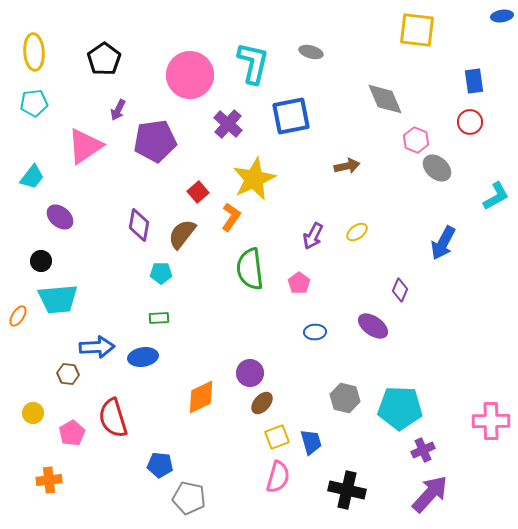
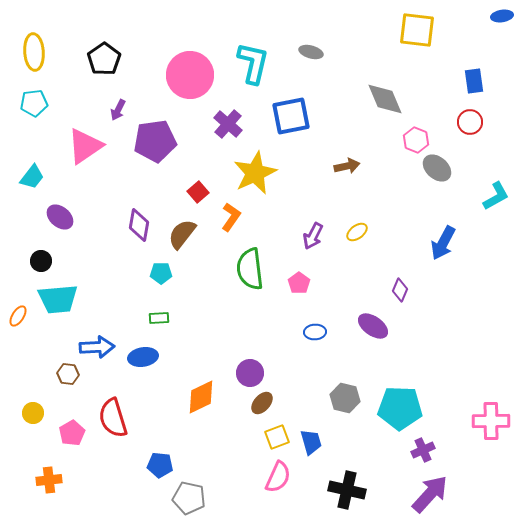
yellow star at (254, 179): moved 1 px right, 6 px up
pink semicircle at (278, 477): rotated 8 degrees clockwise
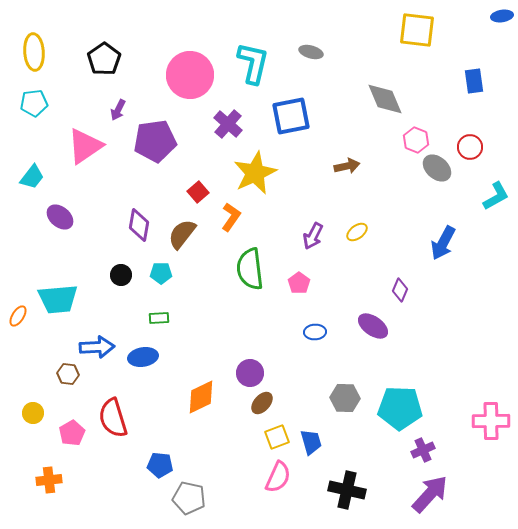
red circle at (470, 122): moved 25 px down
black circle at (41, 261): moved 80 px right, 14 px down
gray hexagon at (345, 398): rotated 12 degrees counterclockwise
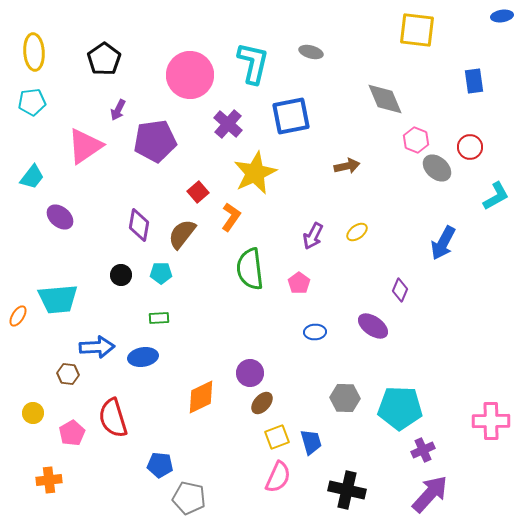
cyan pentagon at (34, 103): moved 2 px left, 1 px up
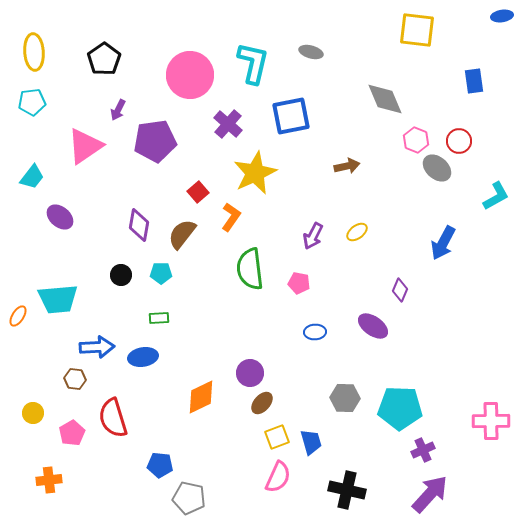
red circle at (470, 147): moved 11 px left, 6 px up
pink pentagon at (299, 283): rotated 25 degrees counterclockwise
brown hexagon at (68, 374): moved 7 px right, 5 px down
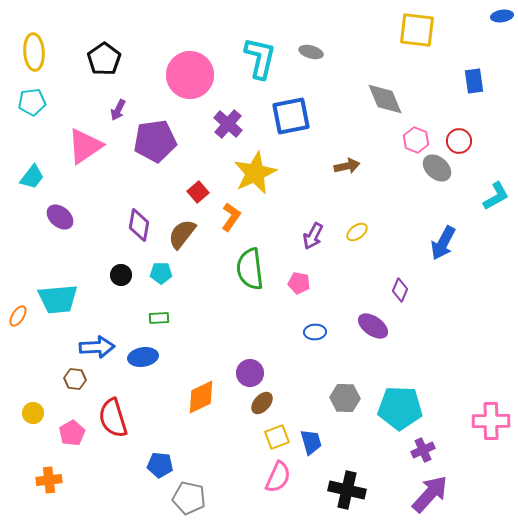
cyan L-shape at (253, 63): moved 7 px right, 5 px up
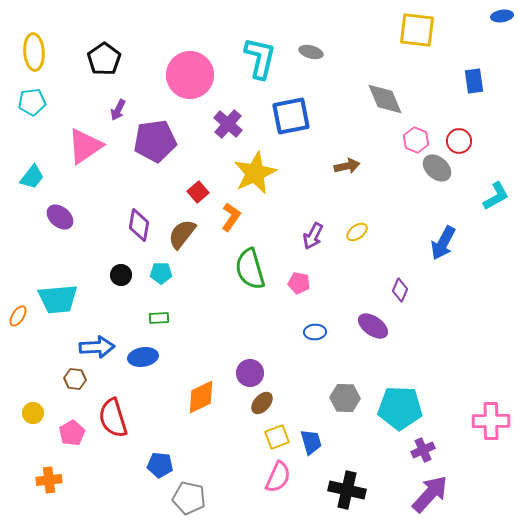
green semicircle at (250, 269): rotated 9 degrees counterclockwise
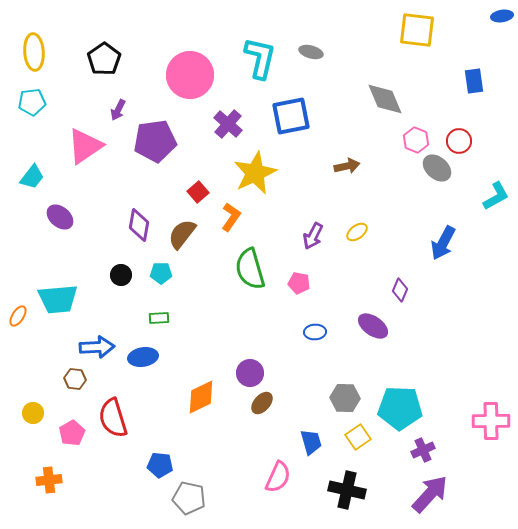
yellow square at (277, 437): moved 81 px right; rotated 15 degrees counterclockwise
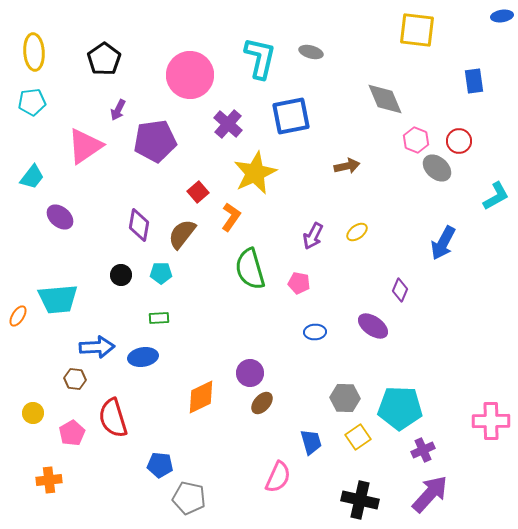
black cross at (347, 490): moved 13 px right, 10 px down
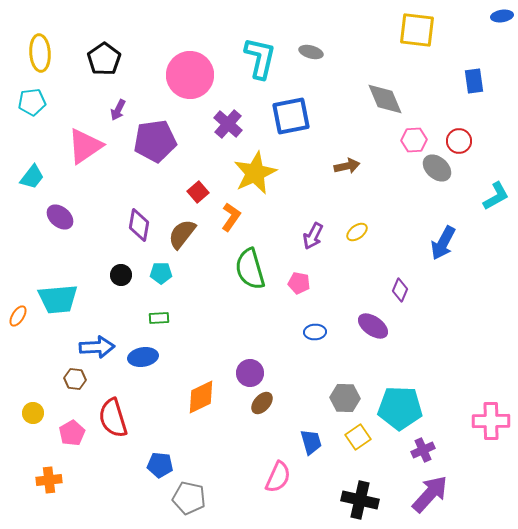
yellow ellipse at (34, 52): moved 6 px right, 1 px down
pink hexagon at (416, 140): moved 2 px left; rotated 25 degrees counterclockwise
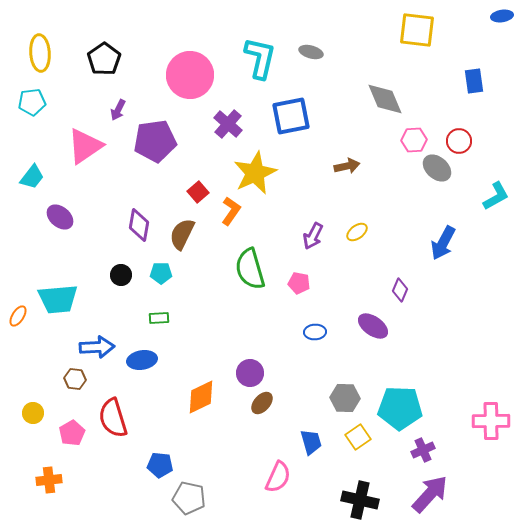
orange L-shape at (231, 217): moved 6 px up
brown semicircle at (182, 234): rotated 12 degrees counterclockwise
blue ellipse at (143, 357): moved 1 px left, 3 px down
